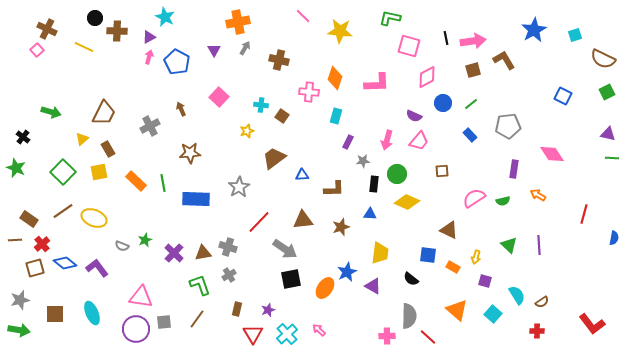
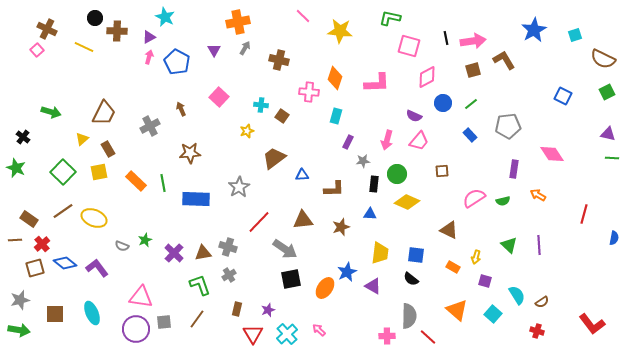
blue square at (428, 255): moved 12 px left
red cross at (537, 331): rotated 16 degrees clockwise
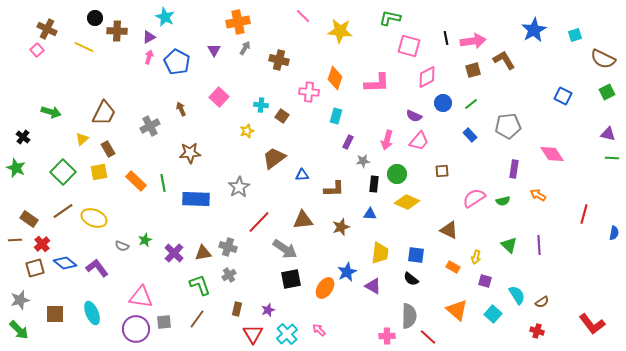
blue semicircle at (614, 238): moved 5 px up
green arrow at (19, 330): rotated 35 degrees clockwise
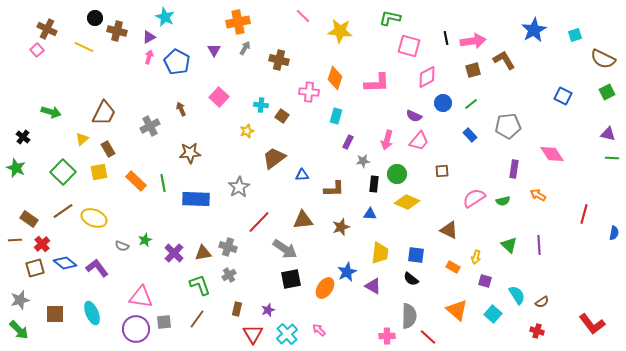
brown cross at (117, 31): rotated 12 degrees clockwise
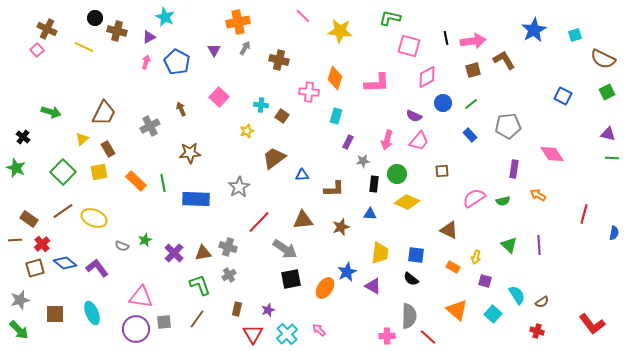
pink arrow at (149, 57): moved 3 px left, 5 px down
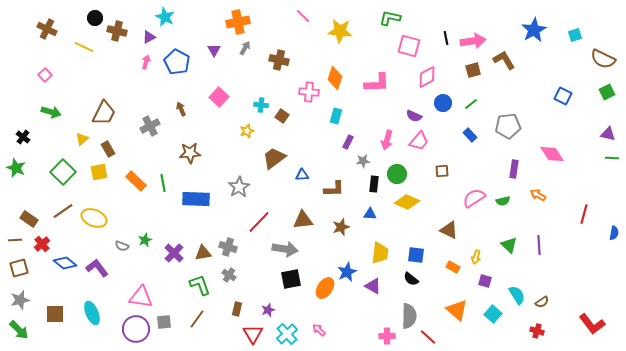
pink square at (37, 50): moved 8 px right, 25 px down
gray arrow at (285, 249): rotated 25 degrees counterclockwise
brown square at (35, 268): moved 16 px left
gray cross at (229, 275): rotated 24 degrees counterclockwise
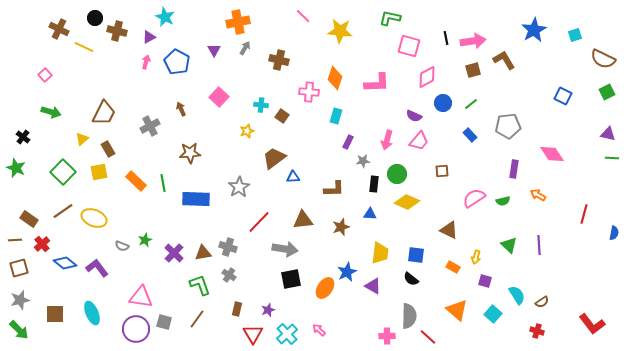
brown cross at (47, 29): moved 12 px right
blue triangle at (302, 175): moved 9 px left, 2 px down
gray square at (164, 322): rotated 21 degrees clockwise
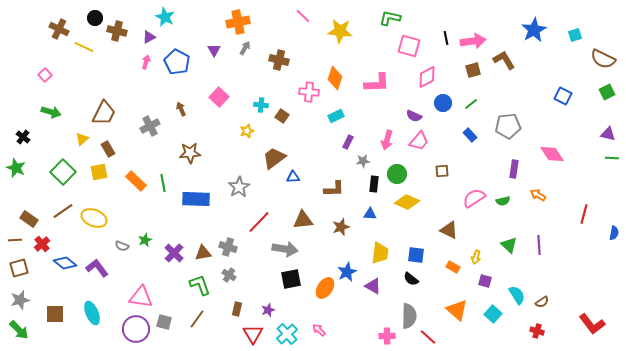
cyan rectangle at (336, 116): rotated 49 degrees clockwise
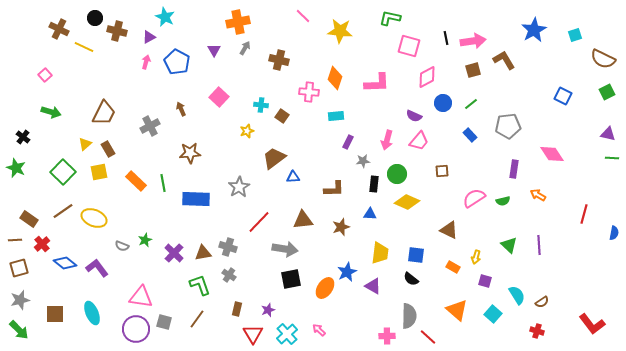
cyan rectangle at (336, 116): rotated 21 degrees clockwise
yellow triangle at (82, 139): moved 3 px right, 5 px down
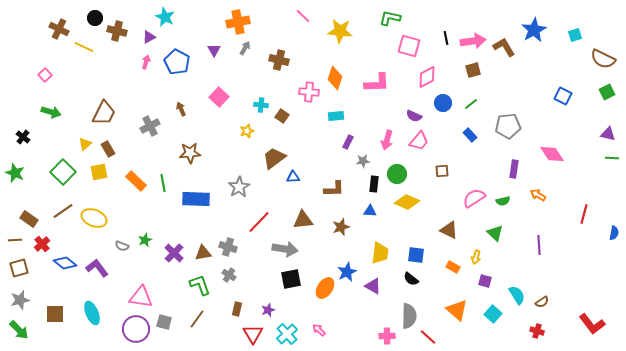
brown L-shape at (504, 60): moved 13 px up
green star at (16, 168): moved 1 px left, 5 px down
blue triangle at (370, 214): moved 3 px up
green triangle at (509, 245): moved 14 px left, 12 px up
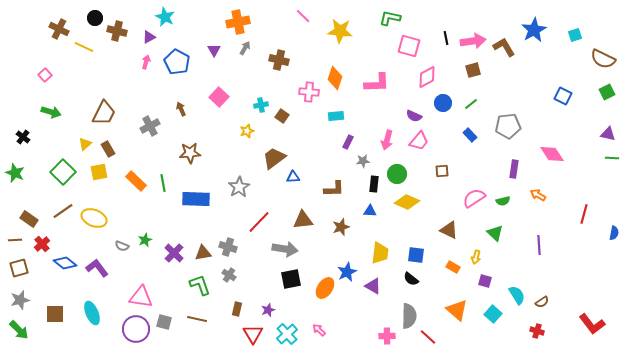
cyan cross at (261, 105): rotated 16 degrees counterclockwise
brown line at (197, 319): rotated 66 degrees clockwise
